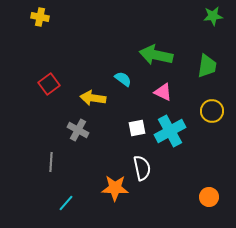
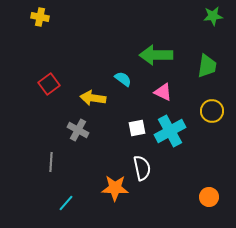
green arrow: rotated 12 degrees counterclockwise
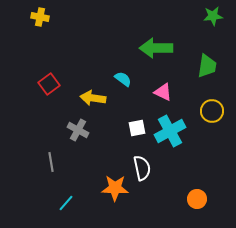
green arrow: moved 7 px up
gray line: rotated 12 degrees counterclockwise
orange circle: moved 12 px left, 2 px down
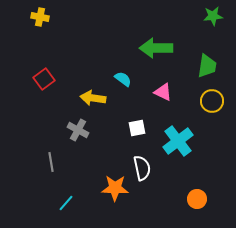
red square: moved 5 px left, 5 px up
yellow circle: moved 10 px up
cyan cross: moved 8 px right, 10 px down; rotated 8 degrees counterclockwise
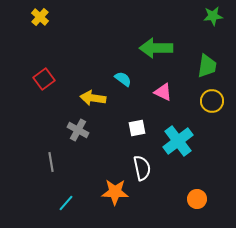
yellow cross: rotated 30 degrees clockwise
orange star: moved 4 px down
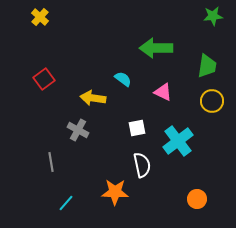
white semicircle: moved 3 px up
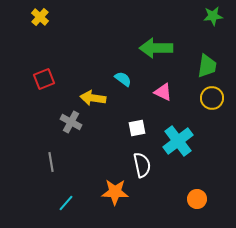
red square: rotated 15 degrees clockwise
yellow circle: moved 3 px up
gray cross: moved 7 px left, 8 px up
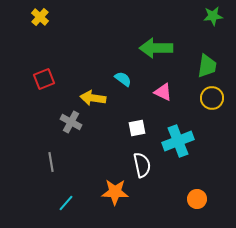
cyan cross: rotated 16 degrees clockwise
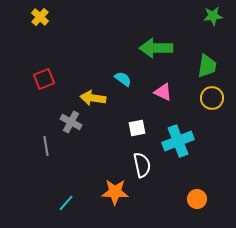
gray line: moved 5 px left, 16 px up
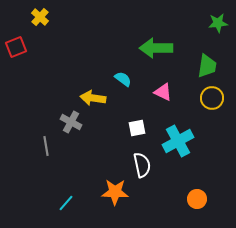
green star: moved 5 px right, 7 px down
red square: moved 28 px left, 32 px up
cyan cross: rotated 8 degrees counterclockwise
